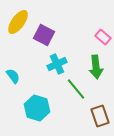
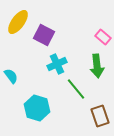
green arrow: moved 1 px right, 1 px up
cyan semicircle: moved 2 px left
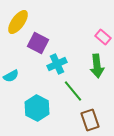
purple square: moved 6 px left, 8 px down
cyan semicircle: rotated 98 degrees clockwise
green line: moved 3 px left, 2 px down
cyan hexagon: rotated 10 degrees clockwise
brown rectangle: moved 10 px left, 4 px down
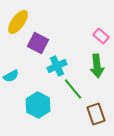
pink rectangle: moved 2 px left, 1 px up
cyan cross: moved 2 px down
green line: moved 2 px up
cyan hexagon: moved 1 px right, 3 px up
brown rectangle: moved 6 px right, 6 px up
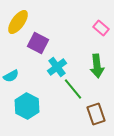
pink rectangle: moved 8 px up
cyan cross: moved 1 px down; rotated 12 degrees counterclockwise
cyan hexagon: moved 11 px left, 1 px down
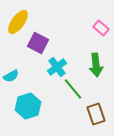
green arrow: moved 1 px left, 1 px up
cyan hexagon: moved 1 px right; rotated 15 degrees clockwise
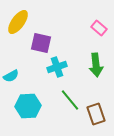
pink rectangle: moved 2 px left
purple square: moved 3 px right; rotated 15 degrees counterclockwise
cyan cross: rotated 18 degrees clockwise
green line: moved 3 px left, 11 px down
cyan hexagon: rotated 15 degrees clockwise
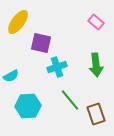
pink rectangle: moved 3 px left, 6 px up
